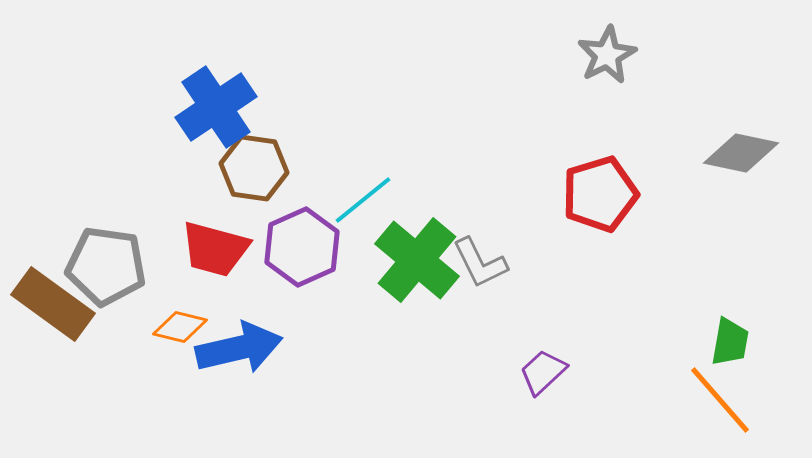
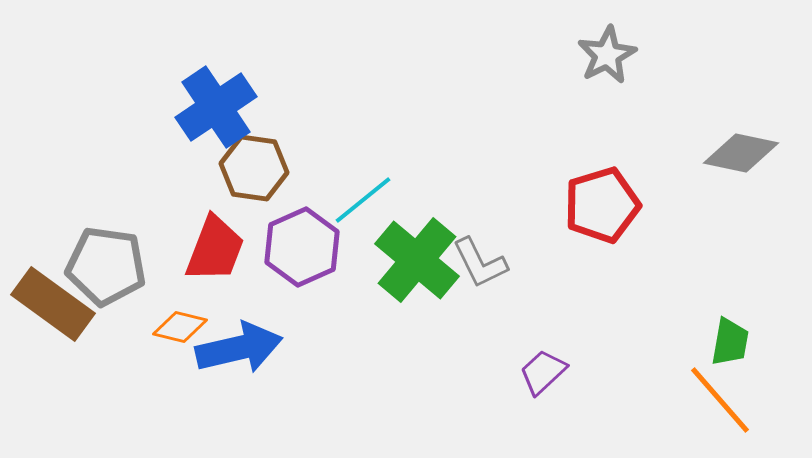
red pentagon: moved 2 px right, 11 px down
red trapezoid: rotated 84 degrees counterclockwise
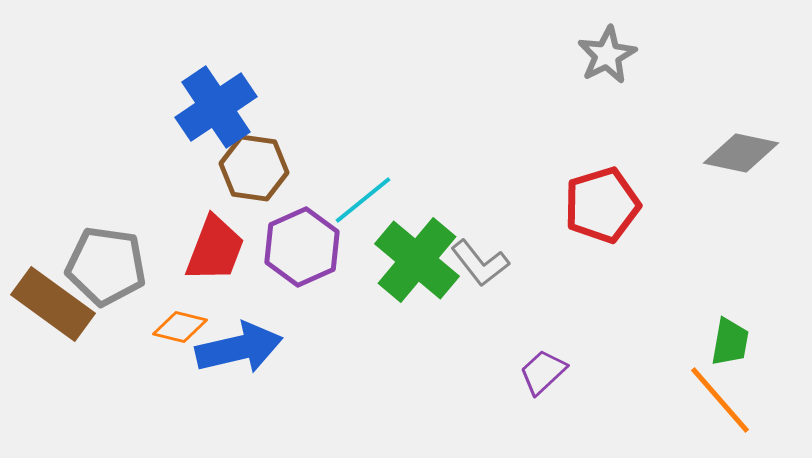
gray L-shape: rotated 12 degrees counterclockwise
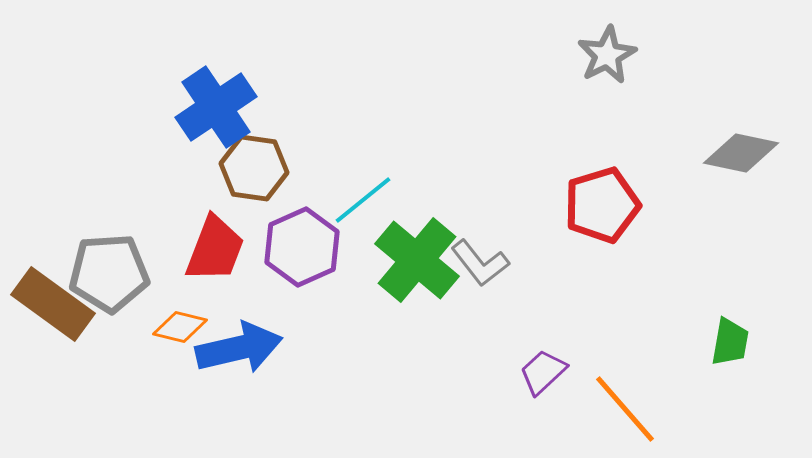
gray pentagon: moved 3 px right, 7 px down; rotated 12 degrees counterclockwise
orange line: moved 95 px left, 9 px down
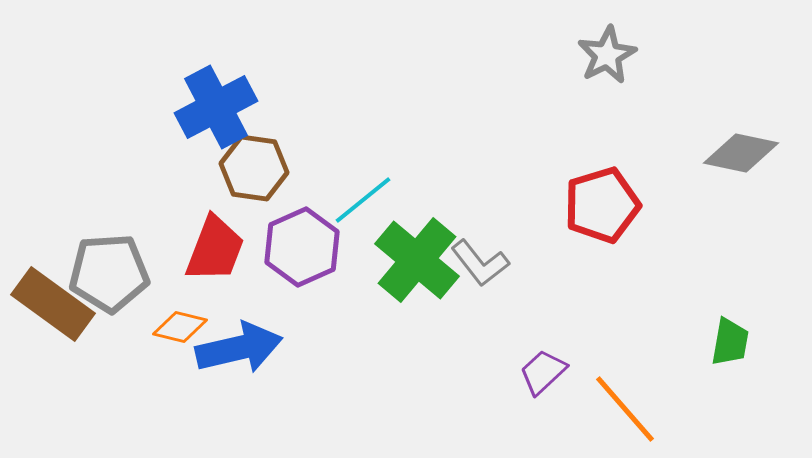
blue cross: rotated 6 degrees clockwise
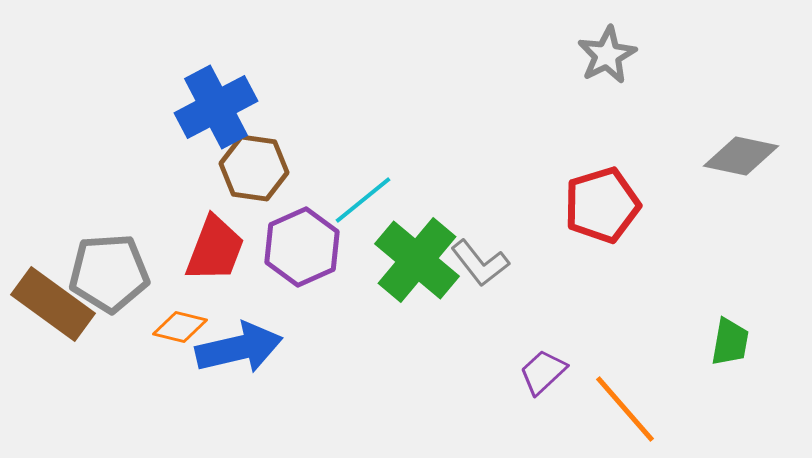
gray diamond: moved 3 px down
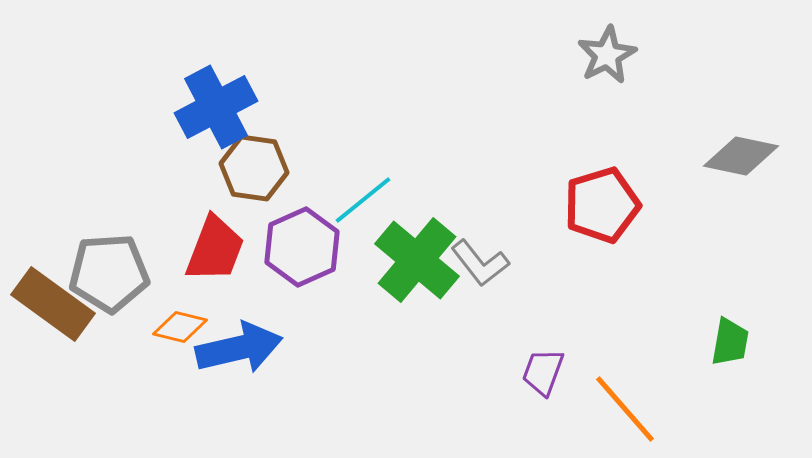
purple trapezoid: rotated 27 degrees counterclockwise
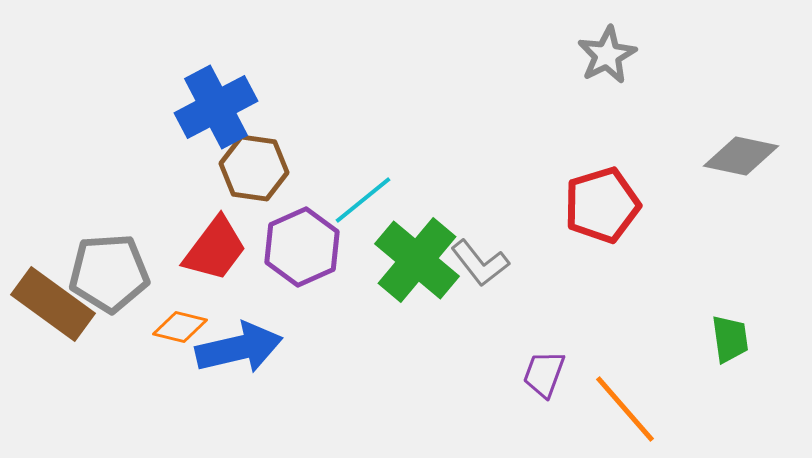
red trapezoid: rotated 16 degrees clockwise
green trapezoid: moved 3 px up; rotated 18 degrees counterclockwise
purple trapezoid: moved 1 px right, 2 px down
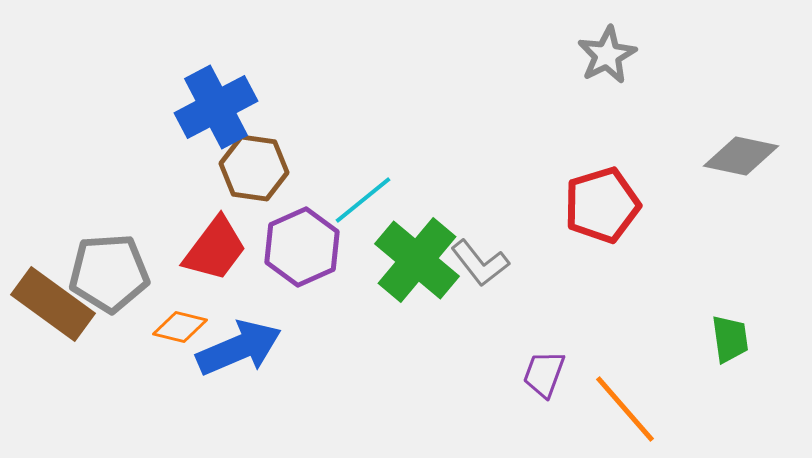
blue arrow: rotated 10 degrees counterclockwise
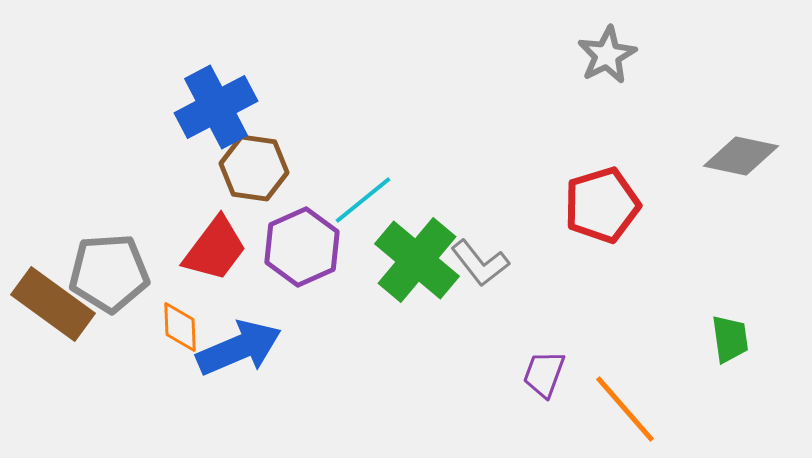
orange diamond: rotated 74 degrees clockwise
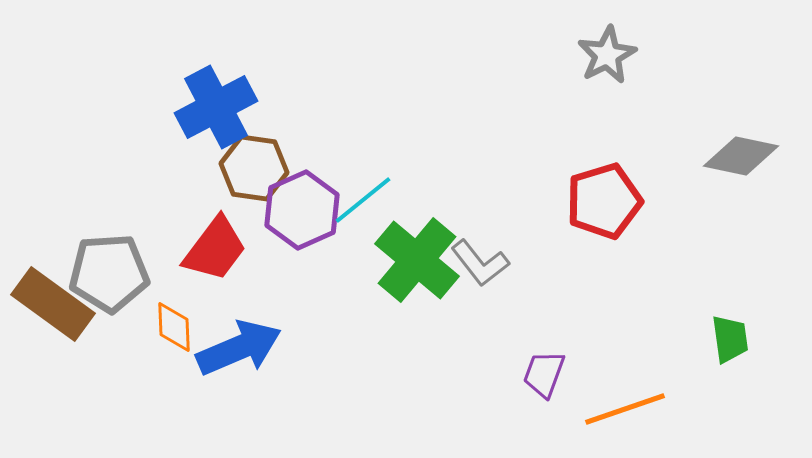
red pentagon: moved 2 px right, 4 px up
purple hexagon: moved 37 px up
orange diamond: moved 6 px left
orange line: rotated 68 degrees counterclockwise
